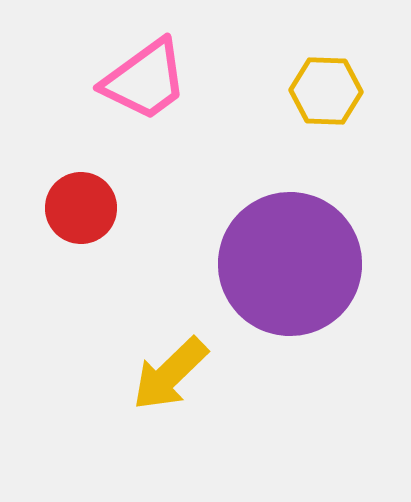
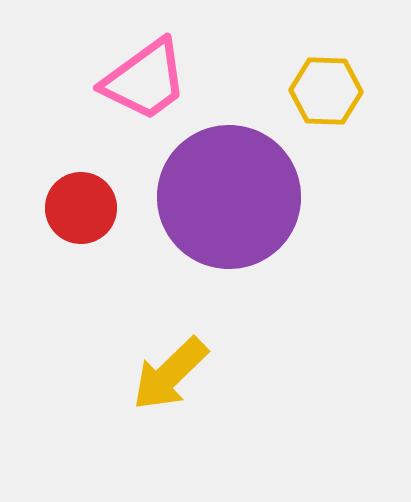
purple circle: moved 61 px left, 67 px up
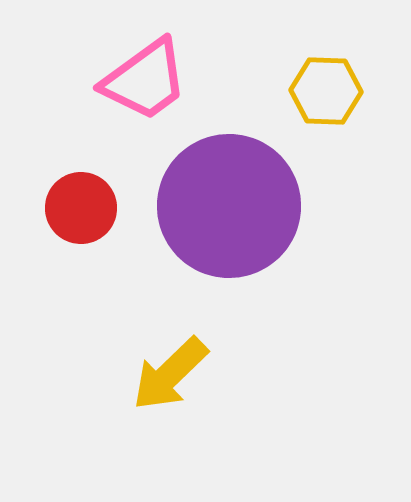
purple circle: moved 9 px down
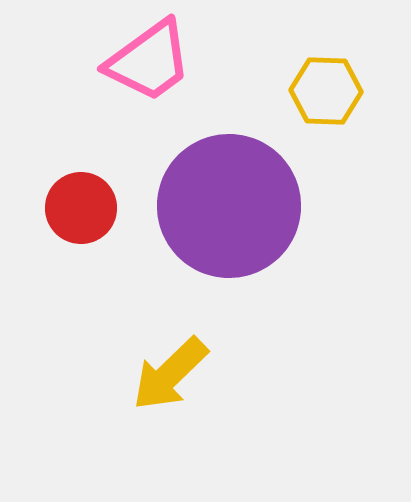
pink trapezoid: moved 4 px right, 19 px up
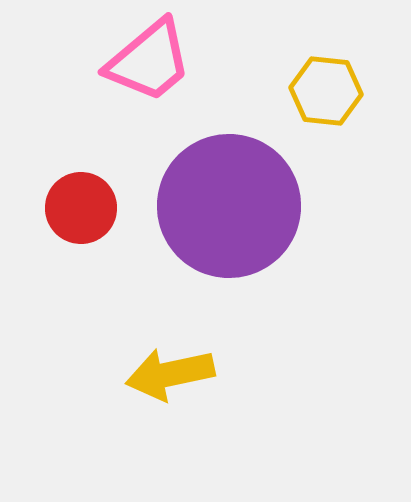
pink trapezoid: rotated 4 degrees counterclockwise
yellow hexagon: rotated 4 degrees clockwise
yellow arrow: rotated 32 degrees clockwise
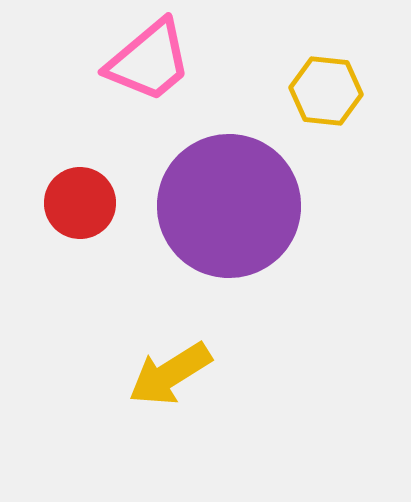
red circle: moved 1 px left, 5 px up
yellow arrow: rotated 20 degrees counterclockwise
